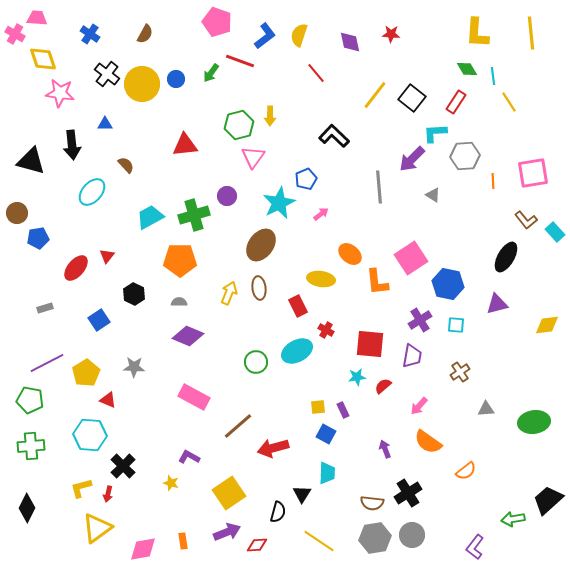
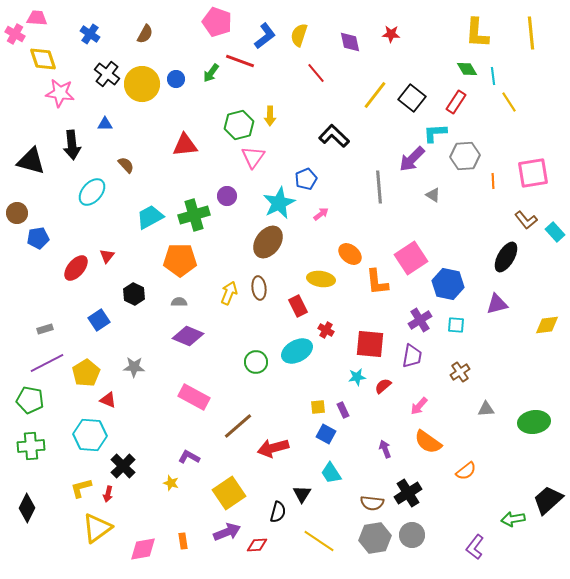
brown ellipse at (261, 245): moved 7 px right, 3 px up
gray rectangle at (45, 308): moved 21 px down
cyan trapezoid at (327, 473): moved 4 px right; rotated 145 degrees clockwise
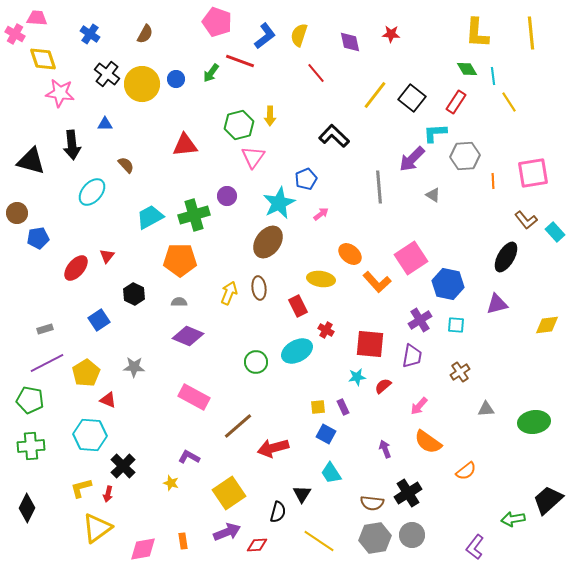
orange L-shape at (377, 282): rotated 36 degrees counterclockwise
purple rectangle at (343, 410): moved 3 px up
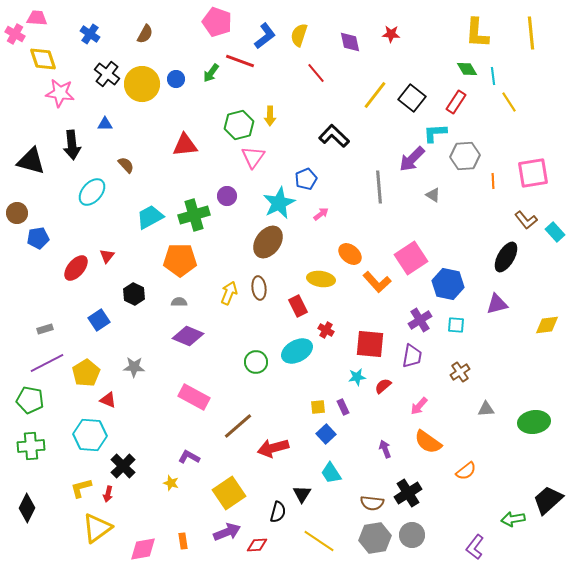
blue square at (326, 434): rotated 18 degrees clockwise
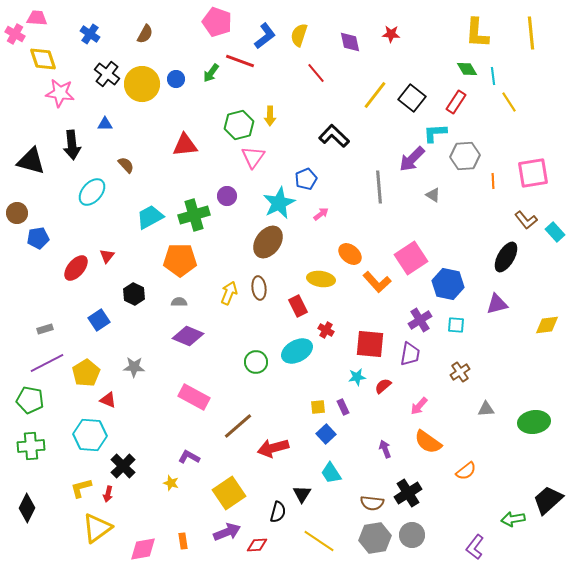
purple trapezoid at (412, 356): moved 2 px left, 2 px up
